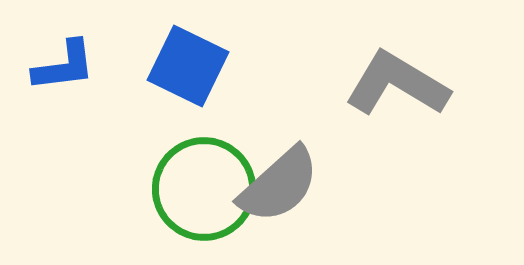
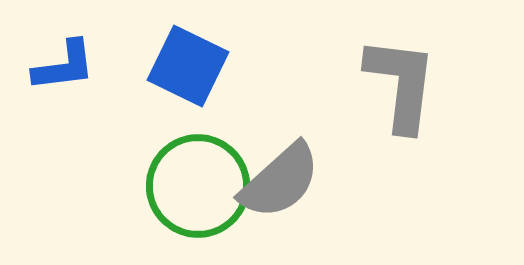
gray L-shape: moved 4 px right; rotated 66 degrees clockwise
gray semicircle: moved 1 px right, 4 px up
green circle: moved 6 px left, 3 px up
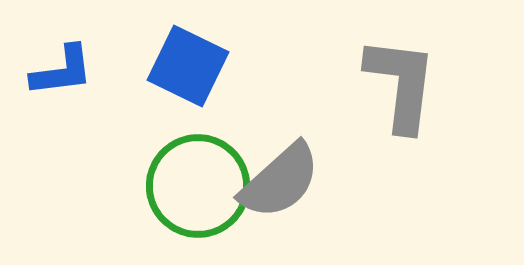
blue L-shape: moved 2 px left, 5 px down
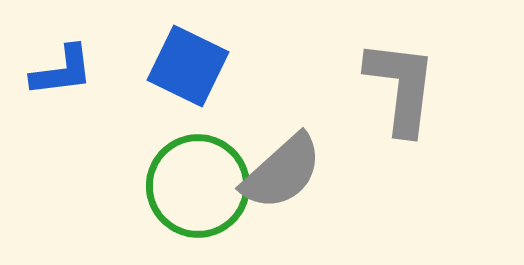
gray L-shape: moved 3 px down
gray semicircle: moved 2 px right, 9 px up
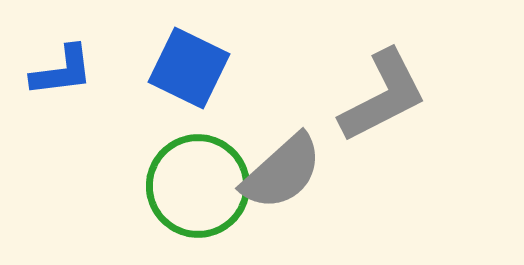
blue square: moved 1 px right, 2 px down
gray L-shape: moved 18 px left, 9 px down; rotated 56 degrees clockwise
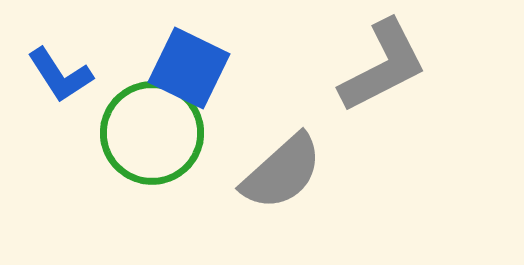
blue L-shape: moved 2 px left, 4 px down; rotated 64 degrees clockwise
gray L-shape: moved 30 px up
green circle: moved 46 px left, 53 px up
